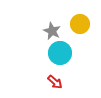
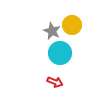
yellow circle: moved 8 px left, 1 px down
red arrow: rotated 21 degrees counterclockwise
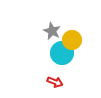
yellow circle: moved 15 px down
cyan circle: moved 2 px right
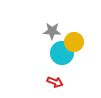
gray star: rotated 24 degrees counterclockwise
yellow circle: moved 2 px right, 2 px down
